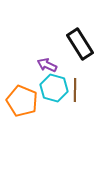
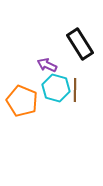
cyan hexagon: moved 2 px right
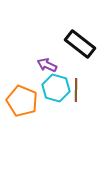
black rectangle: rotated 20 degrees counterclockwise
brown line: moved 1 px right
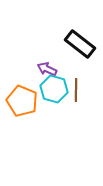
purple arrow: moved 4 px down
cyan hexagon: moved 2 px left, 1 px down
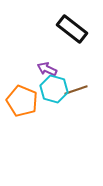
black rectangle: moved 8 px left, 15 px up
brown line: rotated 70 degrees clockwise
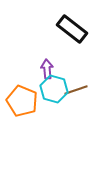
purple arrow: rotated 60 degrees clockwise
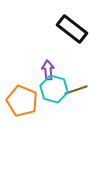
purple arrow: moved 1 px right, 1 px down
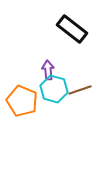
brown line: moved 4 px right
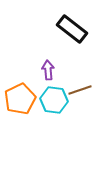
cyan hexagon: moved 11 px down; rotated 8 degrees counterclockwise
orange pentagon: moved 2 px left, 2 px up; rotated 24 degrees clockwise
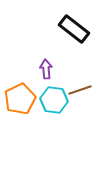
black rectangle: moved 2 px right
purple arrow: moved 2 px left, 1 px up
